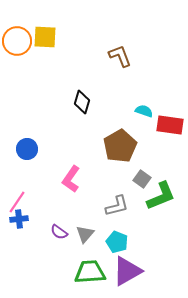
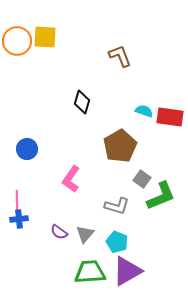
red rectangle: moved 8 px up
pink line: rotated 35 degrees counterclockwise
gray L-shape: rotated 30 degrees clockwise
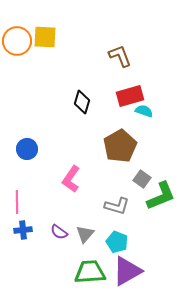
red rectangle: moved 40 px left, 21 px up; rotated 24 degrees counterclockwise
blue cross: moved 4 px right, 11 px down
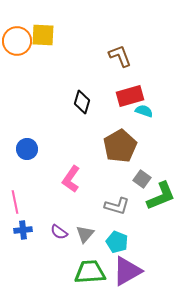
yellow square: moved 2 px left, 2 px up
pink line: moved 2 px left; rotated 10 degrees counterclockwise
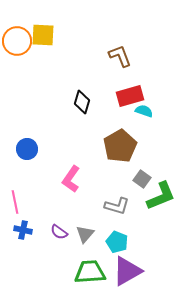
blue cross: rotated 18 degrees clockwise
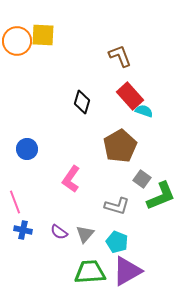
red rectangle: rotated 64 degrees clockwise
pink line: rotated 10 degrees counterclockwise
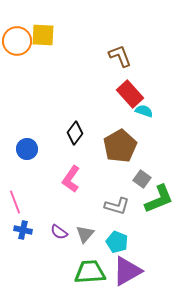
red rectangle: moved 2 px up
black diamond: moved 7 px left, 31 px down; rotated 20 degrees clockwise
green L-shape: moved 2 px left, 3 px down
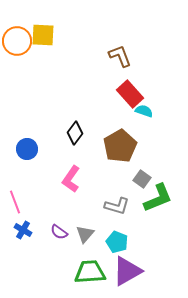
green L-shape: moved 1 px left, 1 px up
blue cross: rotated 18 degrees clockwise
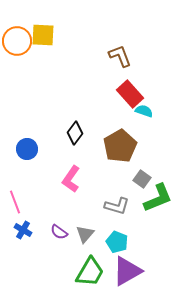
green trapezoid: rotated 124 degrees clockwise
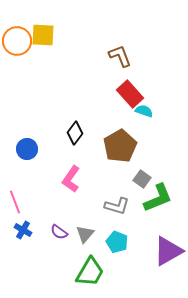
purple triangle: moved 41 px right, 20 px up
